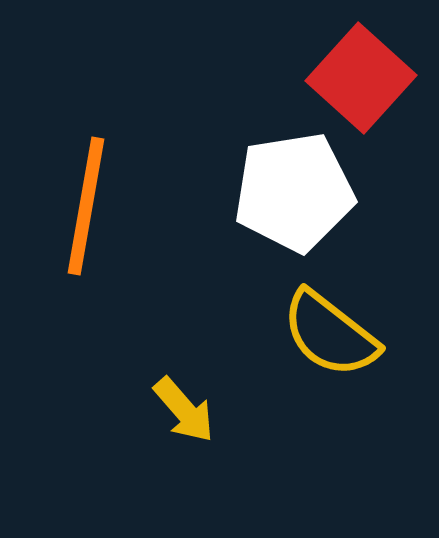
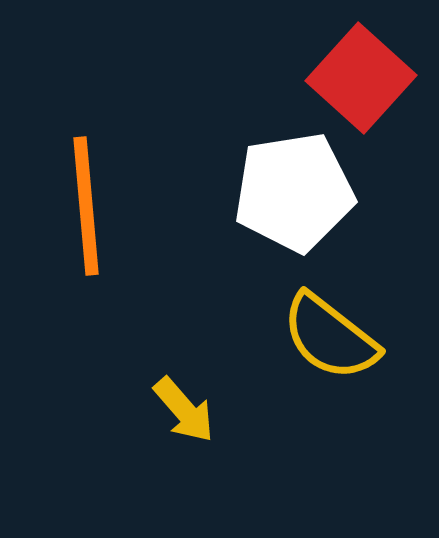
orange line: rotated 15 degrees counterclockwise
yellow semicircle: moved 3 px down
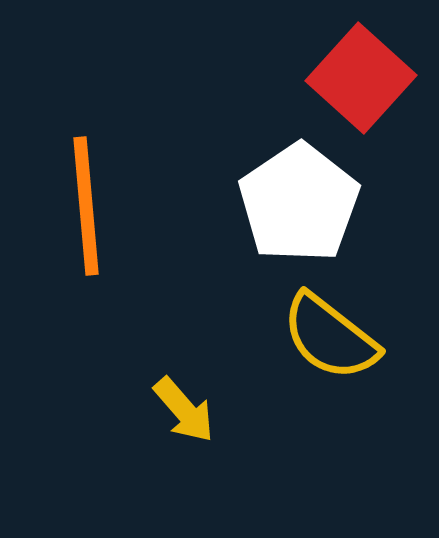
white pentagon: moved 5 px right, 11 px down; rotated 25 degrees counterclockwise
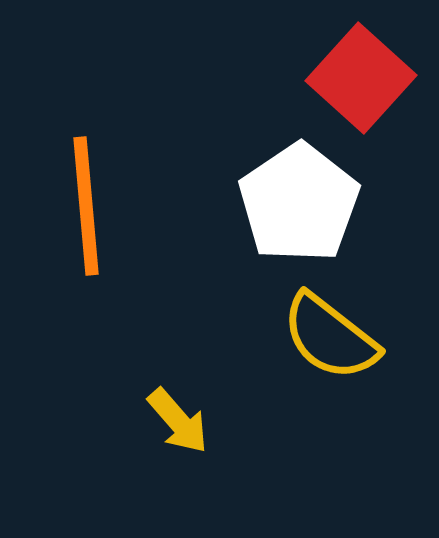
yellow arrow: moved 6 px left, 11 px down
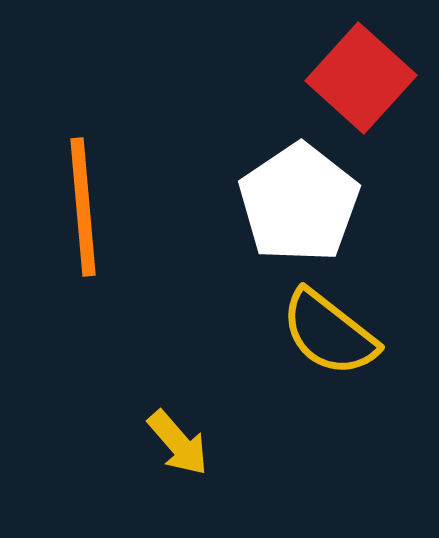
orange line: moved 3 px left, 1 px down
yellow semicircle: moved 1 px left, 4 px up
yellow arrow: moved 22 px down
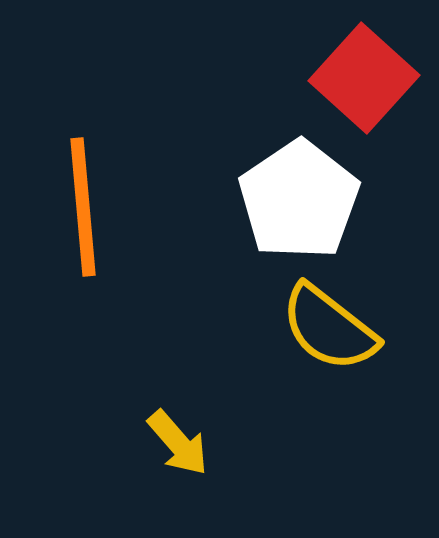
red square: moved 3 px right
white pentagon: moved 3 px up
yellow semicircle: moved 5 px up
